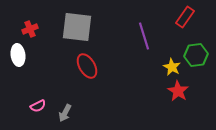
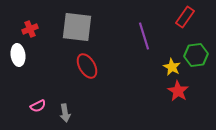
gray arrow: rotated 36 degrees counterclockwise
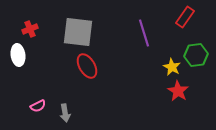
gray square: moved 1 px right, 5 px down
purple line: moved 3 px up
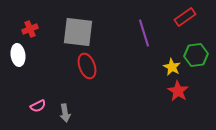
red rectangle: rotated 20 degrees clockwise
red ellipse: rotated 10 degrees clockwise
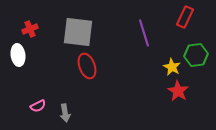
red rectangle: rotated 30 degrees counterclockwise
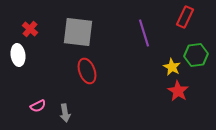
red cross: rotated 28 degrees counterclockwise
red ellipse: moved 5 px down
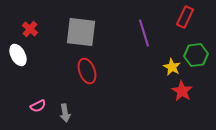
gray square: moved 3 px right
white ellipse: rotated 20 degrees counterclockwise
red star: moved 4 px right
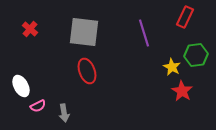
gray square: moved 3 px right
white ellipse: moved 3 px right, 31 px down
gray arrow: moved 1 px left
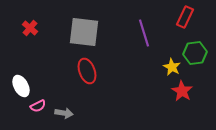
red cross: moved 1 px up
green hexagon: moved 1 px left, 2 px up
gray arrow: rotated 72 degrees counterclockwise
